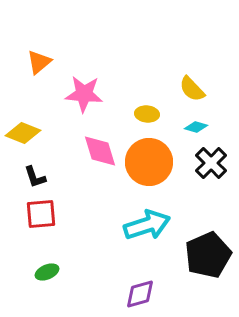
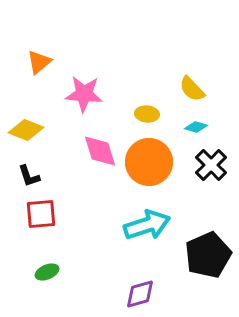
yellow diamond: moved 3 px right, 3 px up
black cross: moved 2 px down
black L-shape: moved 6 px left, 1 px up
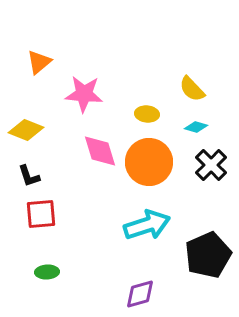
green ellipse: rotated 20 degrees clockwise
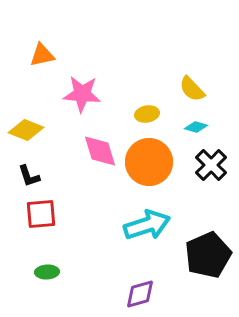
orange triangle: moved 3 px right, 7 px up; rotated 28 degrees clockwise
pink star: moved 2 px left
yellow ellipse: rotated 15 degrees counterclockwise
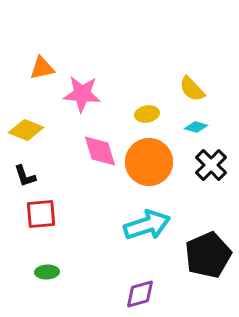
orange triangle: moved 13 px down
black L-shape: moved 4 px left
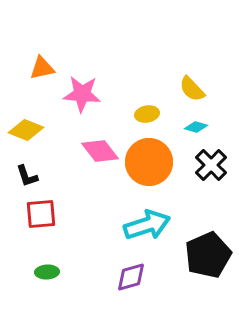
pink diamond: rotated 21 degrees counterclockwise
black L-shape: moved 2 px right
purple diamond: moved 9 px left, 17 px up
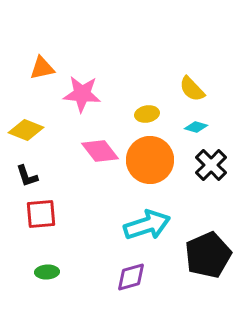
orange circle: moved 1 px right, 2 px up
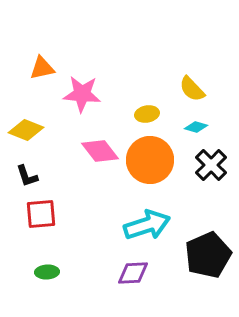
purple diamond: moved 2 px right, 4 px up; rotated 12 degrees clockwise
